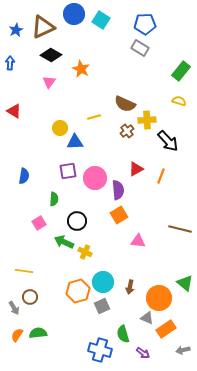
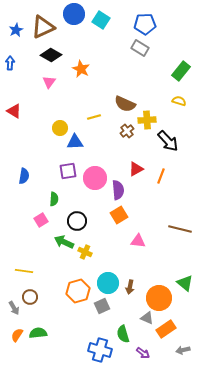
pink square at (39, 223): moved 2 px right, 3 px up
cyan circle at (103, 282): moved 5 px right, 1 px down
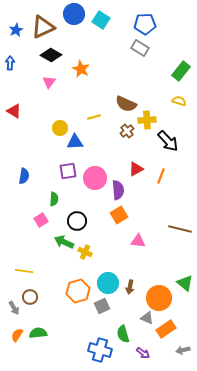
brown semicircle at (125, 104): moved 1 px right
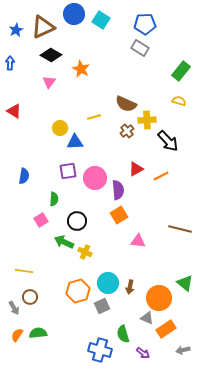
orange line at (161, 176): rotated 42 degrees clockwise
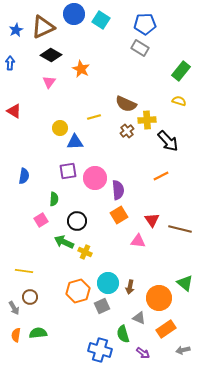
red triangle at (136, 169): moved 16 px right, 51 px down; rotated 35 degrees counterclockwise
gray triangle at (147, 318): moved 8 px left
orange semicircle at (17, 335): moved 1 px left; rotated 24 degrees counterclockwise
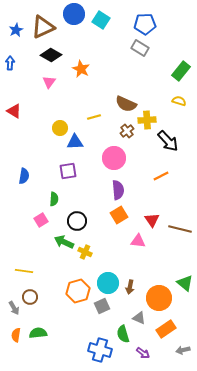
pink circle at (95, 178): moved 19 px right, 20 px up
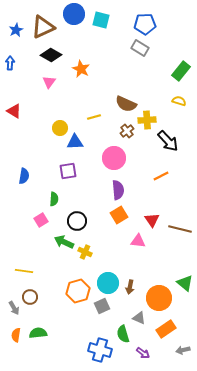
cyan square at (101, 20): rotated 18 degrees counterclockwise
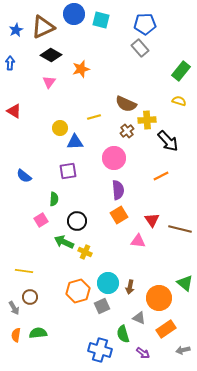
gray rectangle at (140, 48): rotated 18 degrees clockwise
orange star at (81, 69): rotated 30 degrees clockwise
blue semicircle at (24, 176): rotated 119 degrees clockwise
